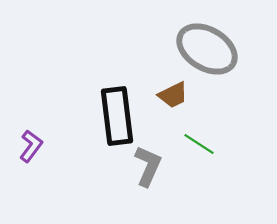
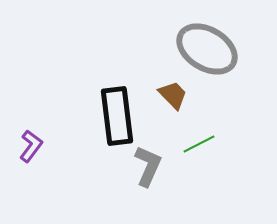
brown trapezoid: rotated 108 degrees counterclockwise
green line: rotated 60 degrees counterclockwise
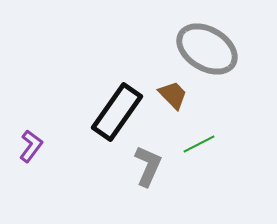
black rectangle: moved 4 px up; rotated 42 degrees clockwise
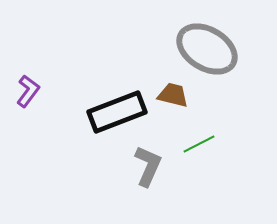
brown trapezoid: rotated 32 degrees counterclockwise
black rectangle: rotated 34 degrees clockwise
purple L-shape: moved 3 px left, 55 px up
